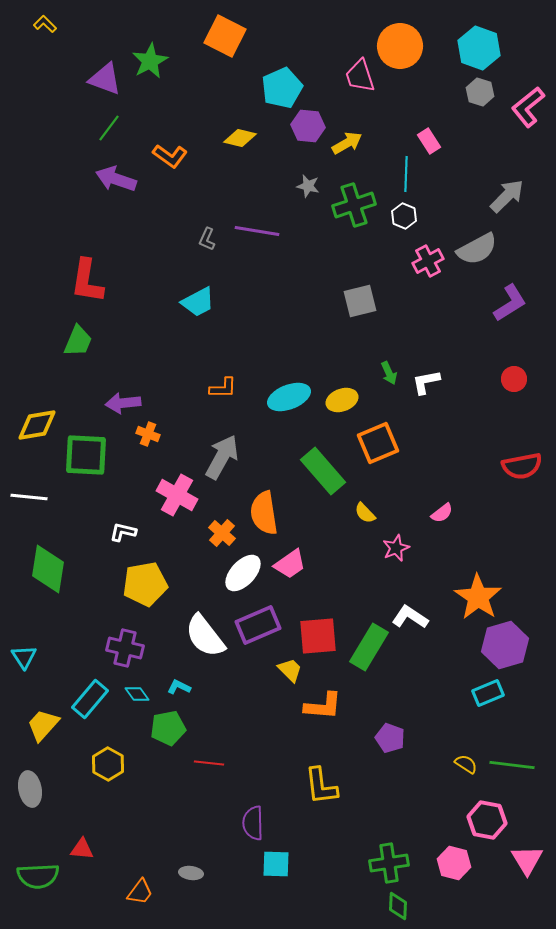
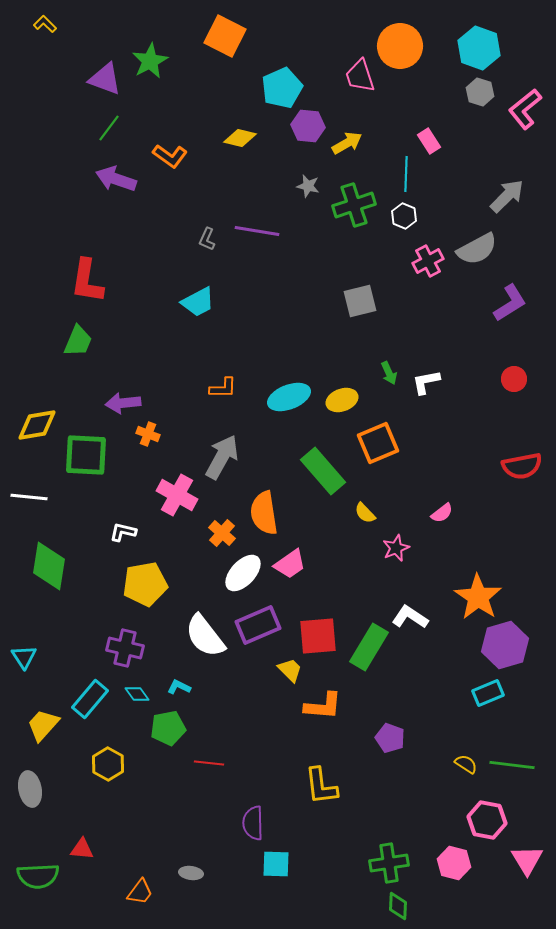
pink L-shape at (528, 107): moved 3 px left, 2 px down
green diamond at (48, 569): moved 1 px right, 3 px up
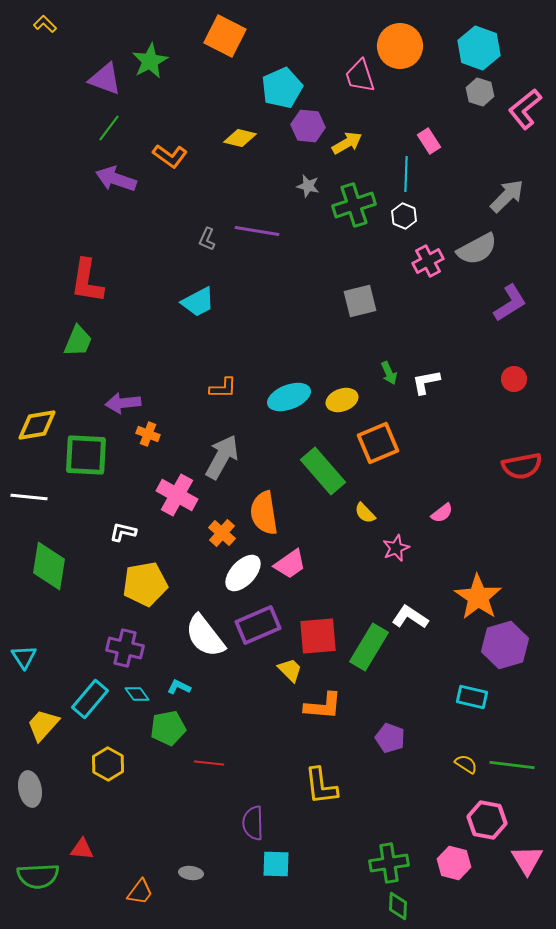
cyan rectangle at (488, 693): moved 16 px left, 4 px down; rotated 36 degrees clockwise
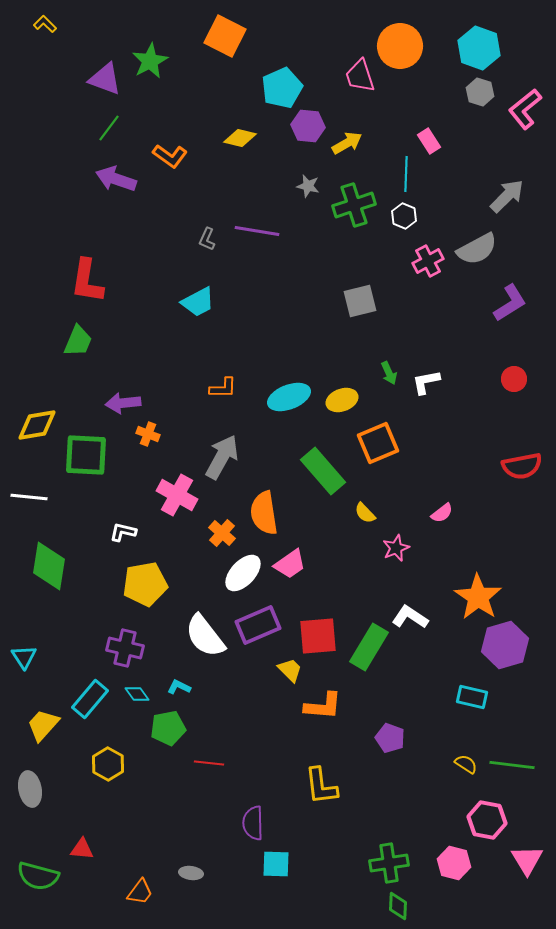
green semicircle at (38, 876): rotated 18 degrees clockwise
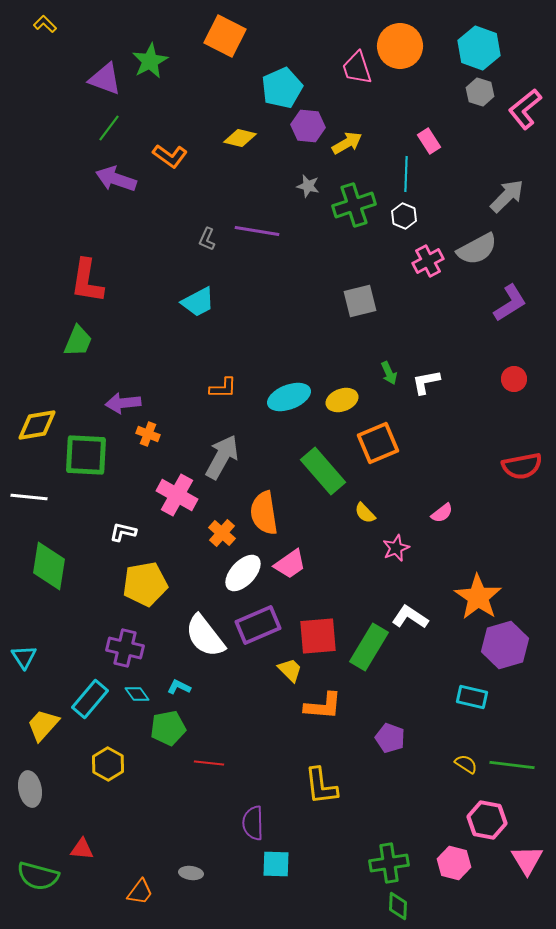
pink trapezoid at (360, 76): moved 3 px left, 8 px up
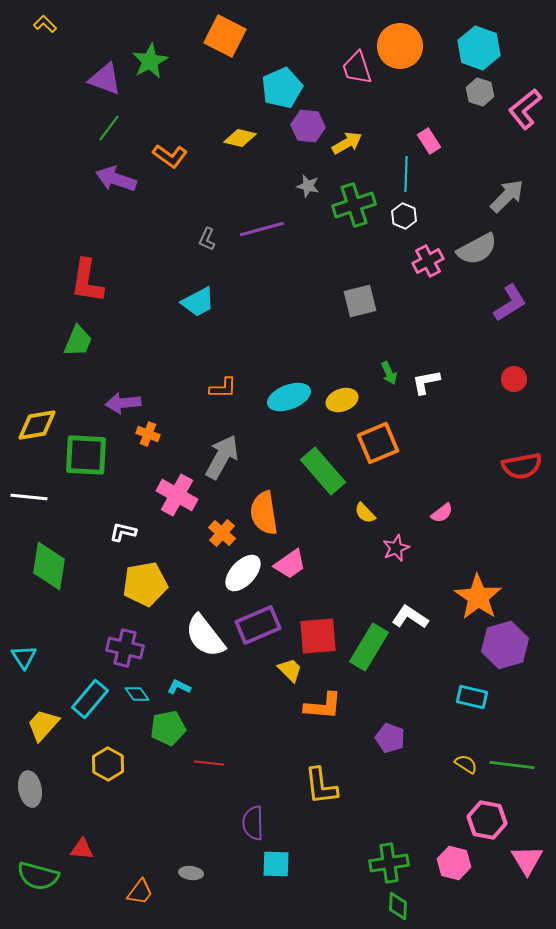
purple line at (257, 231): moved 5 px right, 2 px up; rotated 24 degrees counterclockwise
